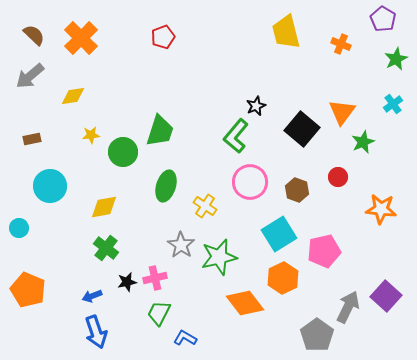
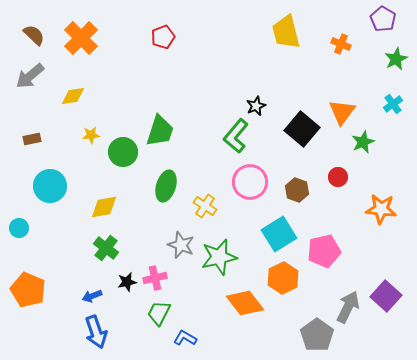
gray star at (181, 245): rotated 12 degrees counterclockwise
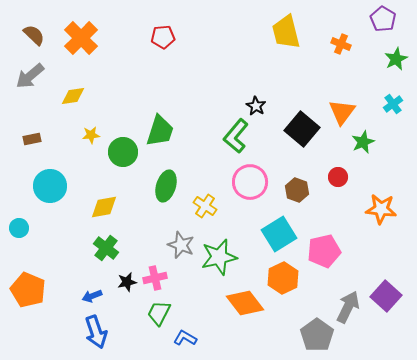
red pentagon at (163, 37): rotated 15 degrees clockwise
black star at (256, 106): rotated 18 degrees counterclockwise
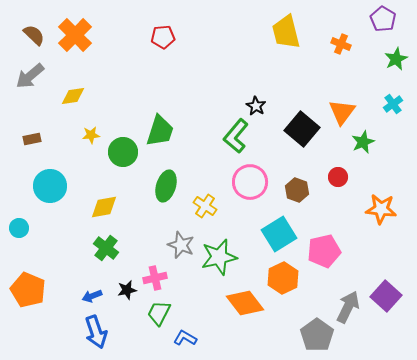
orange cross at (81, 38): moved 6 px left, 3 px up
black star at (127, 282): moved 8 px down
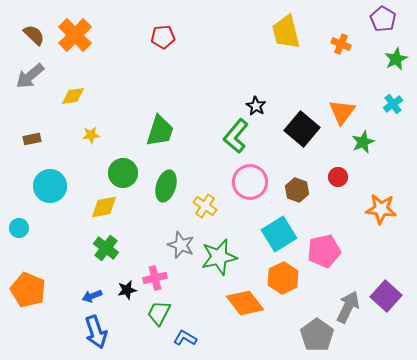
green circle at (123, 152): moved 21 px down
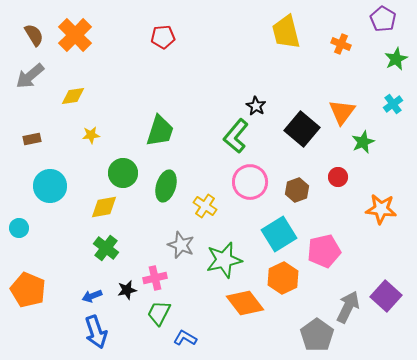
brown semicircle at (34, 35): rotated 15 degrees clockwise
brown hexagon at (297, 190): rotated 20 degrees clockwise
green star at (219, 257): moved 5 px right, 3 px down
